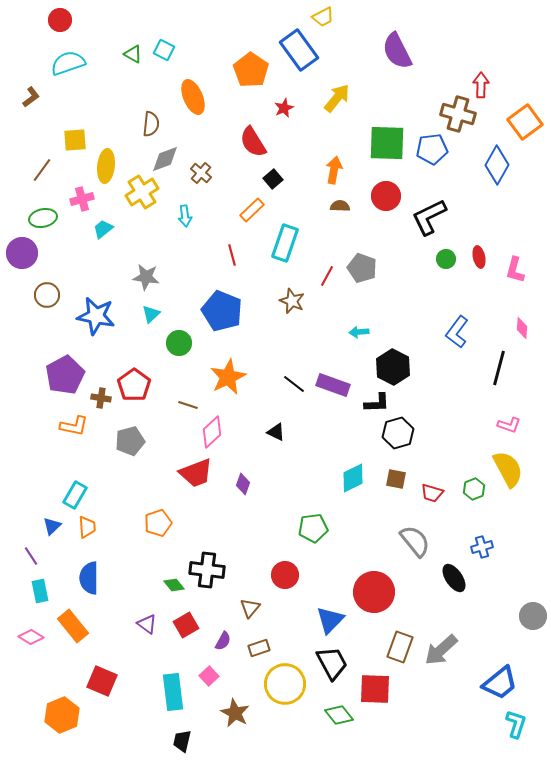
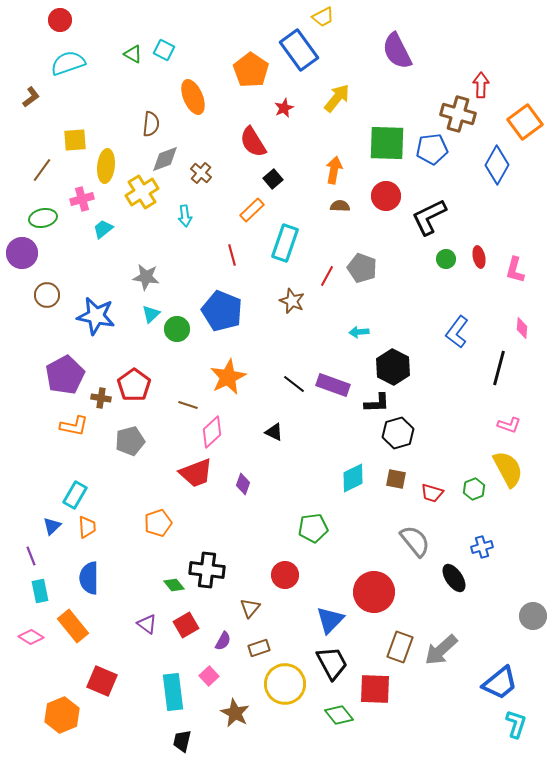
green circle at (179, 343): moved 2 px left, 14 px up
black triangle at (276, 432): moved 2 px left
purple line at (31, 556): rotated 12 degrees clockwise
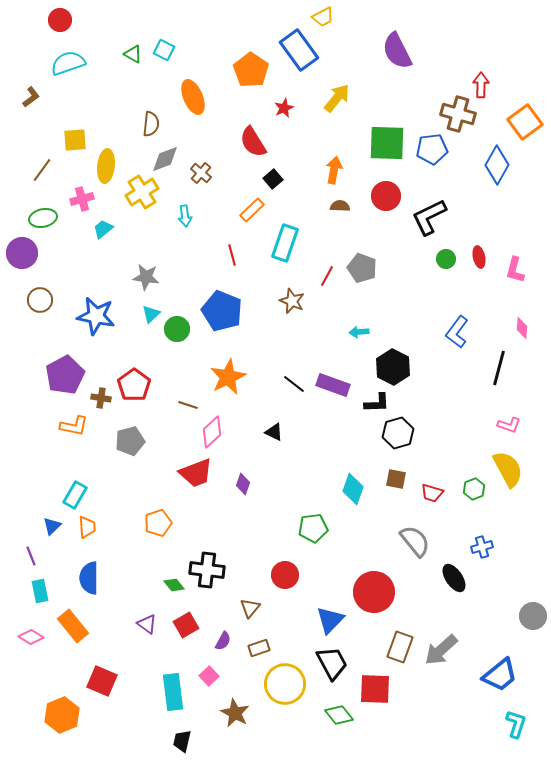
brown circle at (47, 295): moved 7 px left, 5 px down
cyan diamond at (353, 478): moved 11 px down; rotated 44 degrees counterclockwise
blue trapezoid at (500, 683): moved 8 px up
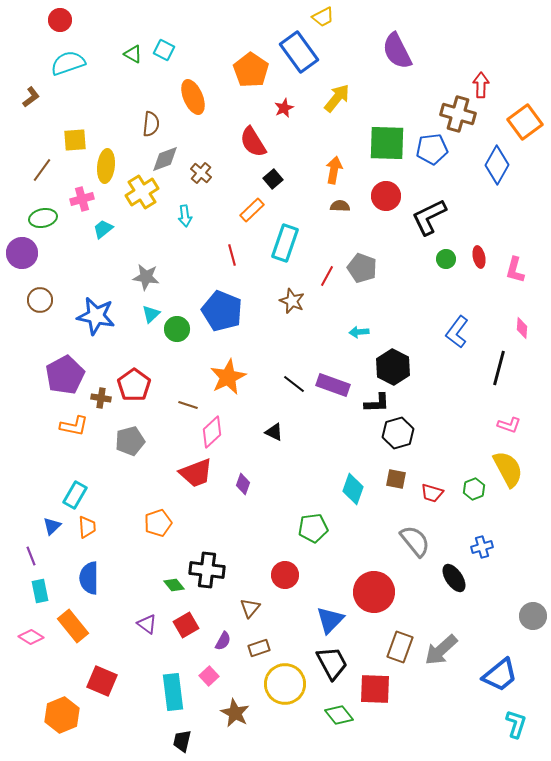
blue rectangle at (299, 50): moved 2 px down
